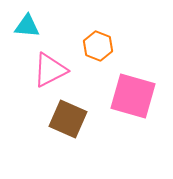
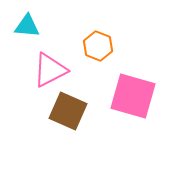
brown square: moved 8 px up
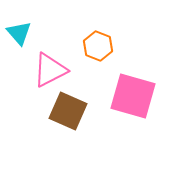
cyan triangle: moved 8 px left, 7 px down; rotated 44 degrees clockwise
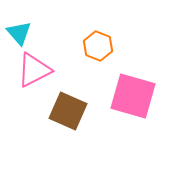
pink triangle: moved 16 px left
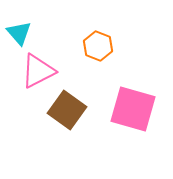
pink triangle: moved 4 px right, 1 px down
pink square: moved 13 px down
brown square: moved 1 px left, 1 px up; rotated 12 degrees clockwise
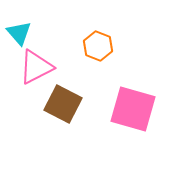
pink triangle: moved 2 px left, 4 px up
brown square: moved 4 px left, 6 px up; rotated 9 degrees counterclockwise
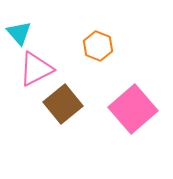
pink triangle: moved 2 px down
brown square: rotated 24 degrees clockwise
pink square: rotated 33 degrees clockwise
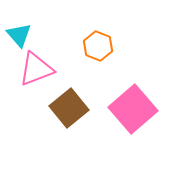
cyan triangle: moved 2 px down
pink triangle: rotated 6 degrees clockwise
brown square: moved 6 px right, 4 px down
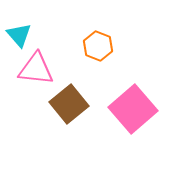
pink triangle: rotated 27 degrees clockwise
brown square: moved 4 px up
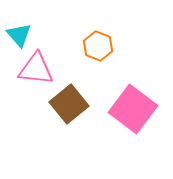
pink square: rotated 12 degrees counterclockwise
